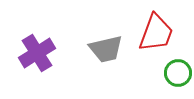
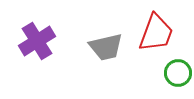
gray trapezoid: moved 2 px up
purple cross: moved 12 px up
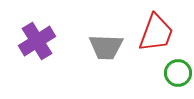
gray trapezoid: rotated 15 degrees clockwise
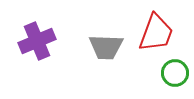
purple cross: rotated 9 degrees clockwise
green circle: moved 3 px left
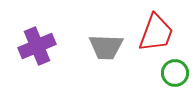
purple cross: moved 5 px down
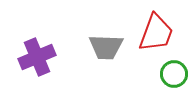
purple cross: moved 11 px down
green circle: moved 1 px left, 1 px down
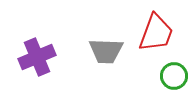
gray trapezoid: moved 4 px down
green circle: moved 2 px down
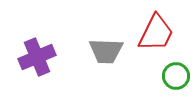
red trapezoid: rotated 6 degrees clockwise
green circle: moved 2 px right
